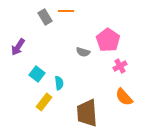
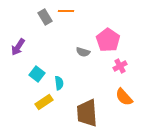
yellow rectangle: rotated 18 degrees clockwise
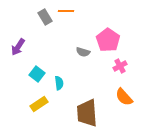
yellow rectangle: moved 5 px left, 2 px down
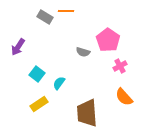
gray rectangle: rotated 28 degrees counterclockwise
cyan semicircle: rotated 136 degrees counterclockwise
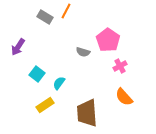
orange line: rotated 63 degrees counterclockwise
yellow rectangle: moved 6 px right, 1 px down
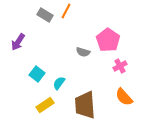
gray rectangle: moved 2 px up
purple arrow: moved 5 px up
brown trapezoid: moved 2 px left, 8 px up
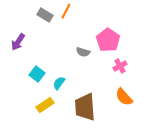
brown trapezoid: moved 2 px down
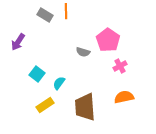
orange line: rotated 28 degrees counterclockwise
orange semicircle: rotated 120 degrees clockwise
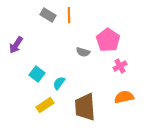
orange line: moved 3 px right, 4 px down
gray rectangle: moved 3 px right
purple arrow: moved 2 px left, 3 px down
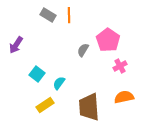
gray semicircle: moved 2 px up; rotated 104 degrees clockwise
brown trapezoid: moved 4 px right
